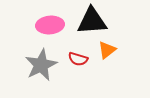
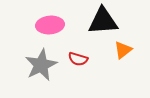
black triangle: moved 11 px right
orange triangle: moved 16 px right
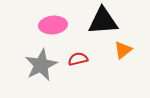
pink ellipse: moved 3 px right
red semicircle: rotated 150 degrees clockwise
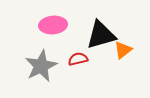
black triangle: moved 2 px left, 14 px down; rotated 12 degrees counterclockwise
gray star: moved 1 px down
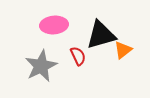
pink ellipse: moved 1 px right
red semicircle: moved 3 px up; rotated 78 degrees clockwise
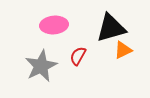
black triangle: moved 10 px right, 7 px up
orange triangle: rotated 12 degrees clockwise
red semicircle: rotated 126 degrees counterclockwise
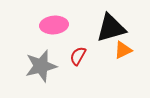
gray star: rotated 12 degrees clockwise
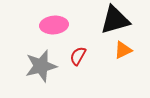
black triangle: moved 4 px right, 8 px up
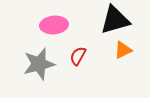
gray star: moved 2 px left, 2 px up
